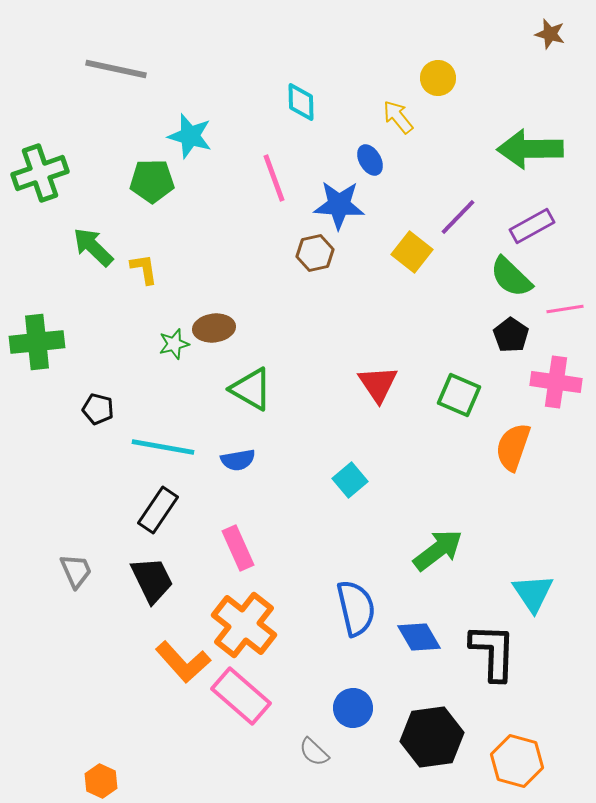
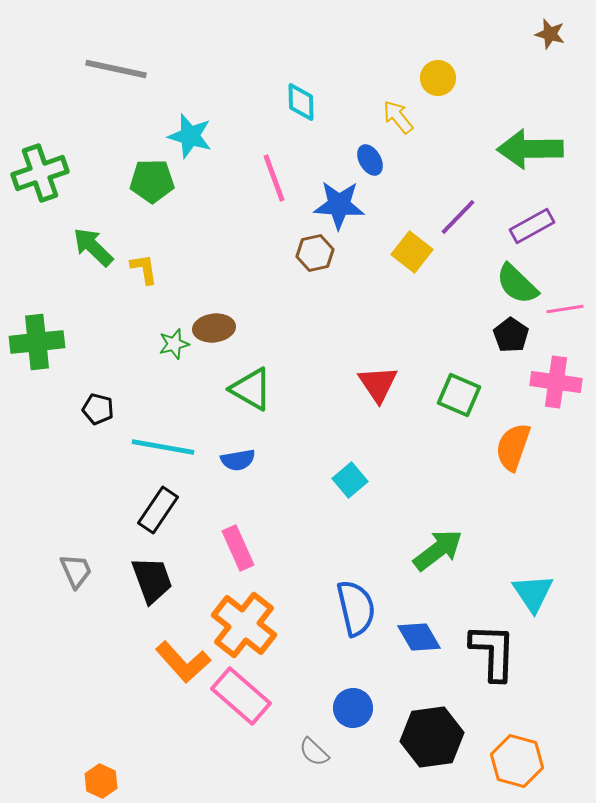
green semicircle at (511, 277): moved 6 px right, 7 px down
black trapezoid at (152, 580): rotated 6 degrees clockwise
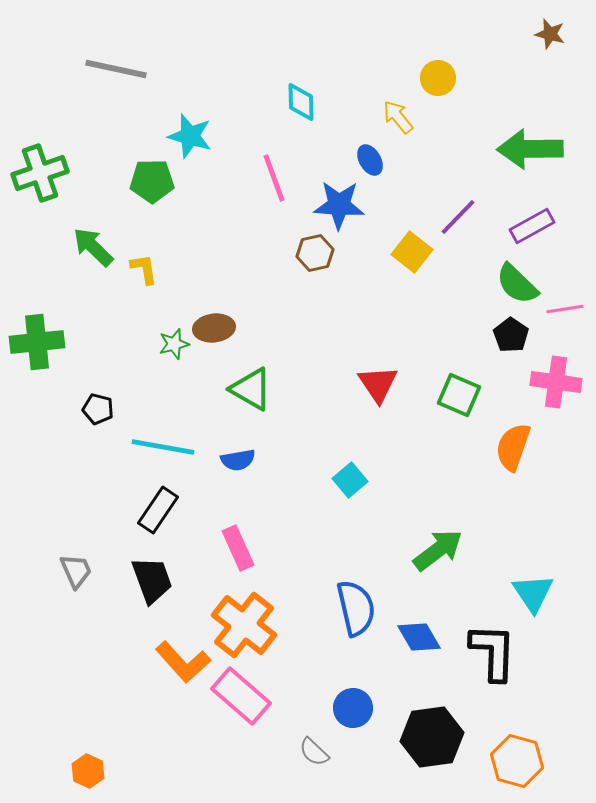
orange hexagon at (101, 781): moved 13 px left, 10 px up
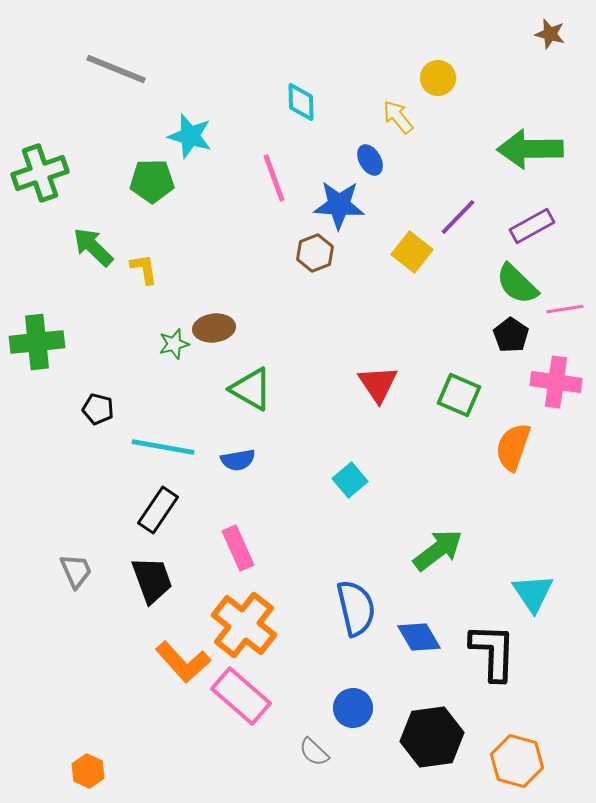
gray line at (116, 69): rotated 10 degrees clockwise
brown hexagon at (315, 253): rotated 9 degrees counterclockwise
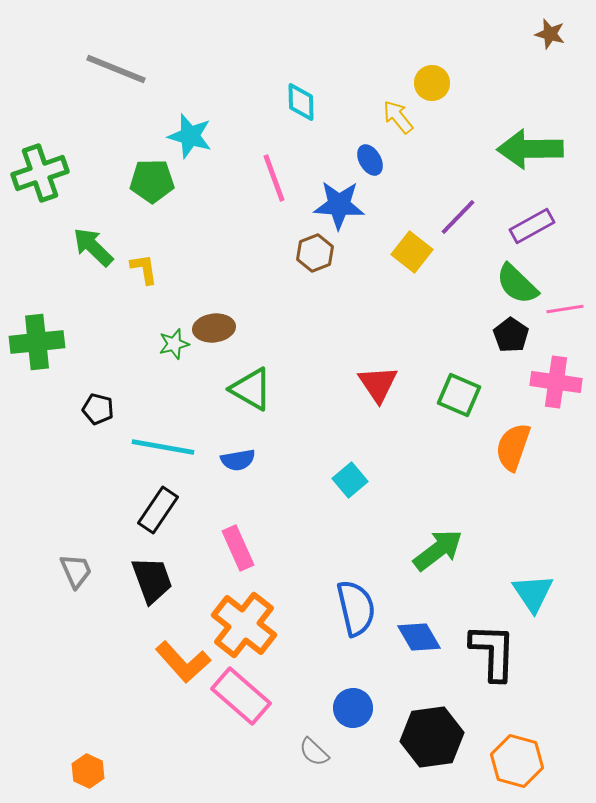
yellow circle at (438, 78): moved 6 px left, 5 px down
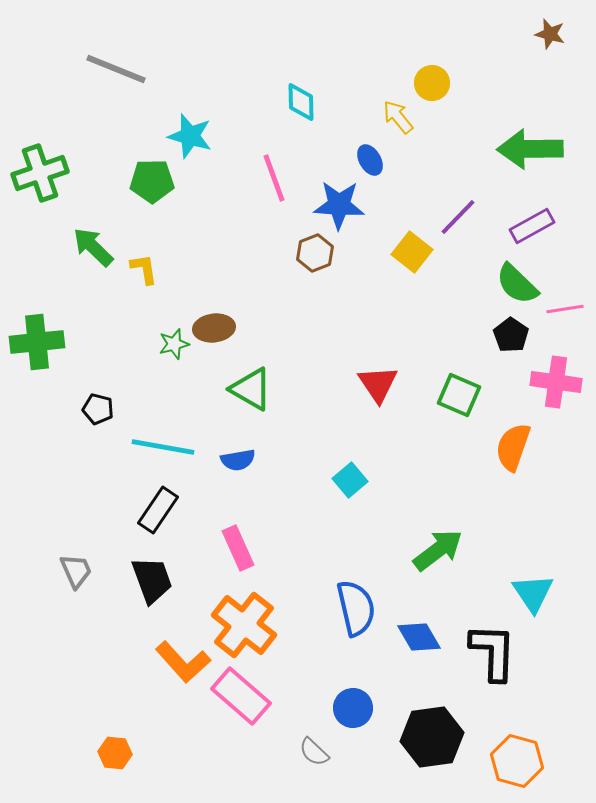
orange hexagon at (88, 771): moved 27 px right, 18 px up; rotated 20 degrees counterclockwise
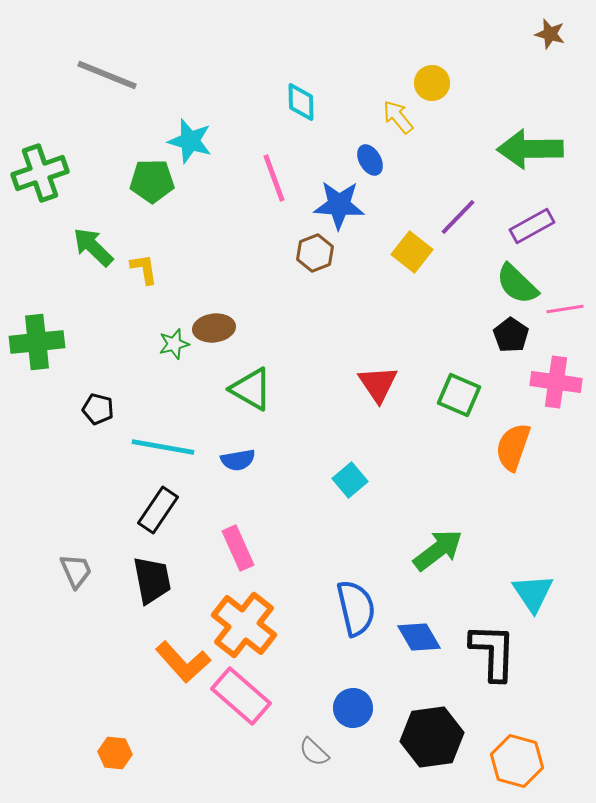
gray line at (116, 69): moved 9 px left, 6 px down
cyan star at (190, 136): moved 5 px down
black trapezoid at (152, 580): rotated 9 degrees clockwise
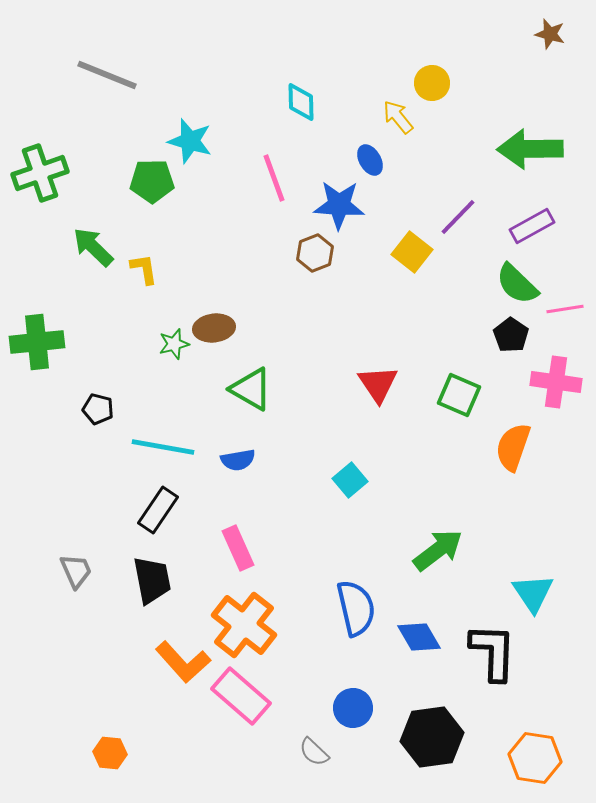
orange hexagon at (115, 753): moved 5 px left
orange hexagon at (517, 761): moved 18 px right, 3 px up; rotated 6 degrees counterclockwise
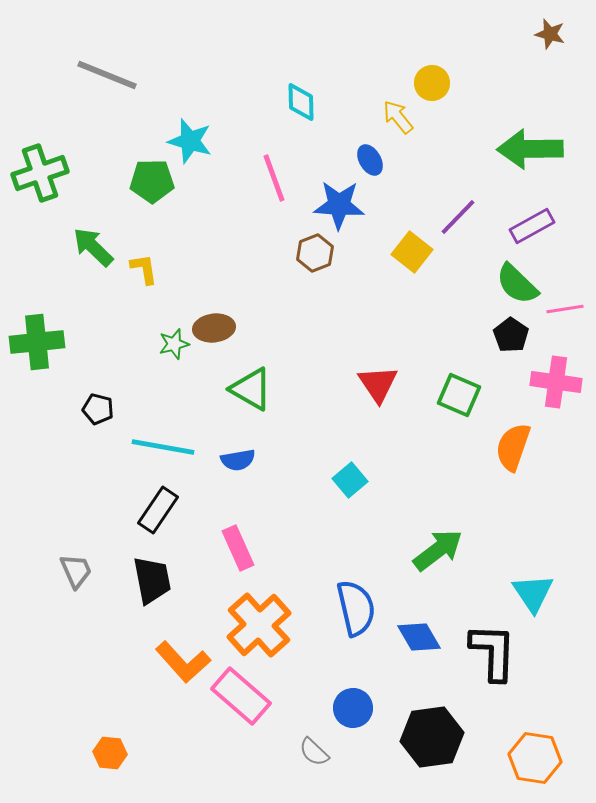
orange cross at (244, 625): moved 15 px right; rotated 10 degrees clockwise
